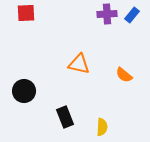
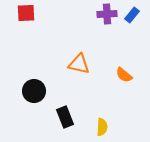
black circle: moved 10 px right
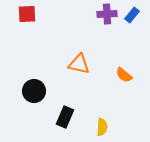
red square: moved 1 px right, 1 px down
black rectangle: rotated 45 degrees clockwise
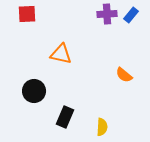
blue rectangle: moved 1 px left
orange triangle: moved 18 px left, 10 px up
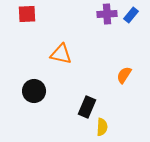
orange semicircle: rotated 84 degrees clockwise
black rectangle: moved 22 px right, 10 px up
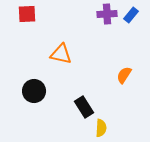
black rectangle: moved 3 px left; rotated 55 degrees counterclockwise
yellow semicircle: moved 1 px left, 1 px down
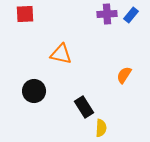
red square: moved 2 px left
